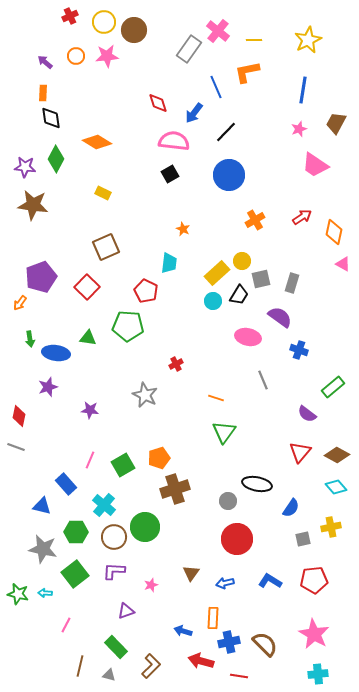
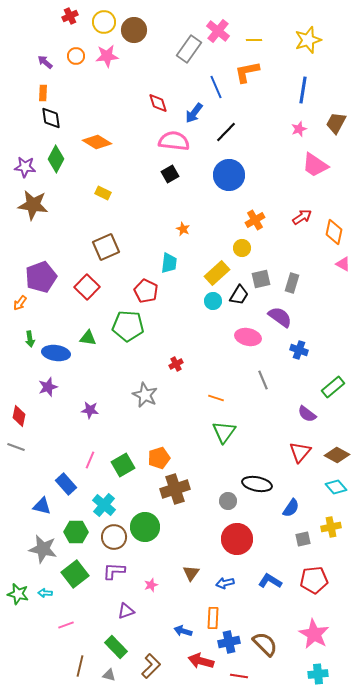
yellow star at (308, 40): rotated 8 degrees clockwise
yellow circle at (242, 261): moved 13 px up
pink line at (66, 625): rotated 42 degrees clockwise
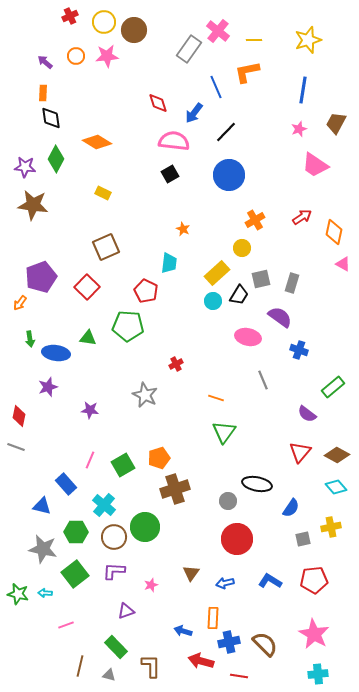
brown L-shape at (151, 666): rotated 45 degrees counterclockwise
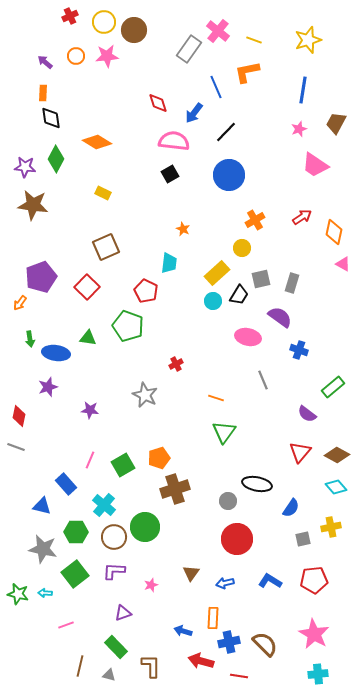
yellow line at (254, 40): rotated 21 degrees clockwise
green pentagon at (128, 326): rotated 16 degrees clockwise
purple triangle at (126, 611): moved 3 px left, 2 px down
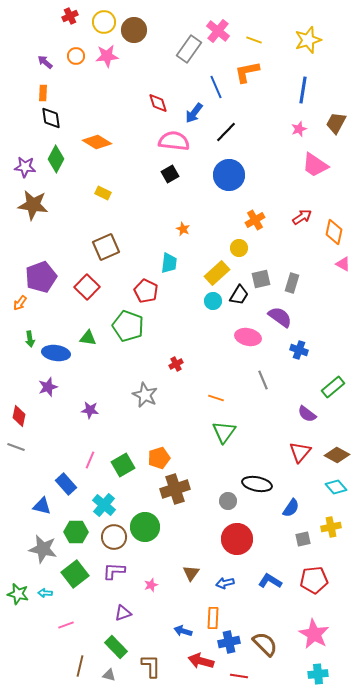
yellow circle at (242, 248): moved 3 px left
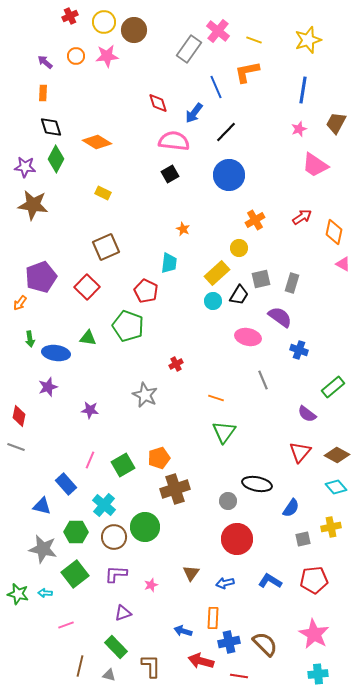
black diamond at (51, 118): moved 9 px down; rotated 10 degrees counterclockwise
purple L-shape at (114, 571): moved 2 px right, 3 px down
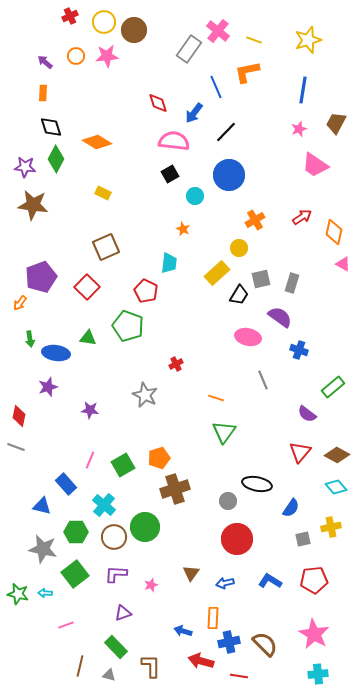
cyan circle at (213, 301): moved 18 px left, 105 px up
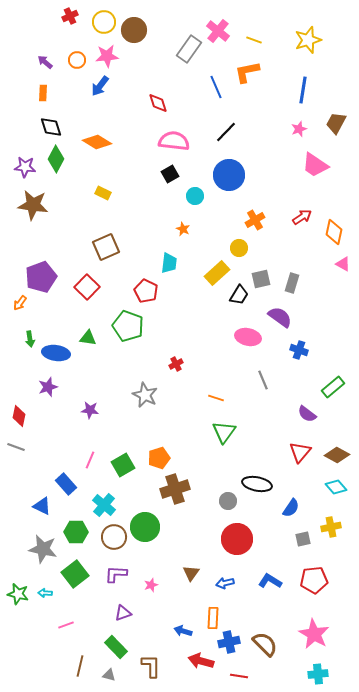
orange circle at (76, 56): moved 1 px right, 4 px down
blue arrow at (194, 113): moved 94 px left, 27 px up
blue triangle at (42, 506): rotated 12 degrees clockwise
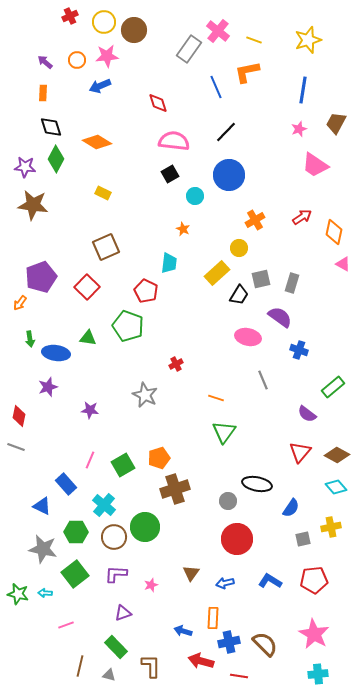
blue arrow at (100, 86): rotated 30 degrees clockwise
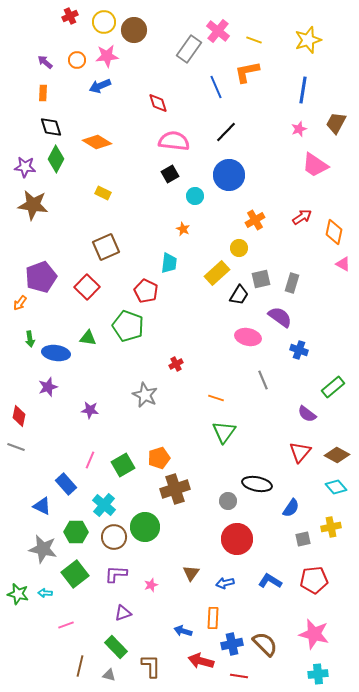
pink star at (314, 634): rotated 16 degrees counterclockwise
blue cross at (229, 642): moved 3 px right, 2 px down
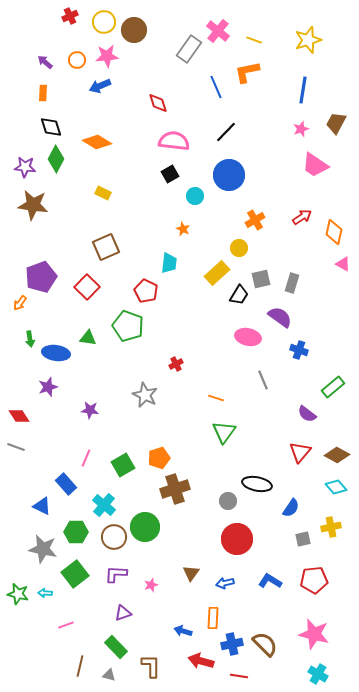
pink star at (299, 129): moved 2 px right
red diamond at (19, 416): rotated 45 degrees counterclockwise
pink line at (90, 460): moved 4 px left, 2 px up
cyan cross at (318, 674): rotated 36 degrees clockwise
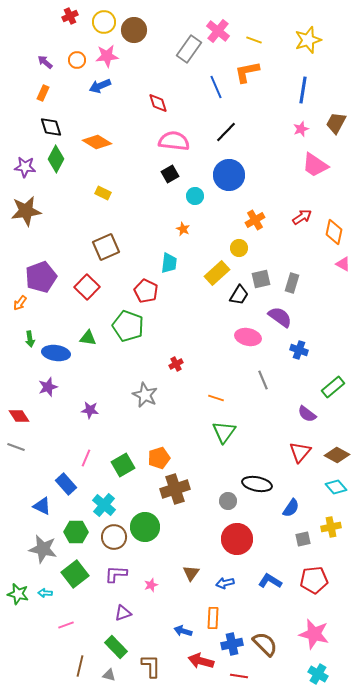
orange rectangle at (43, 93): rotated 21 degrees clockwise
brown star at (33, 205): moved 7 px left, 6 px down; rotated 16 degrees counterclockwise
